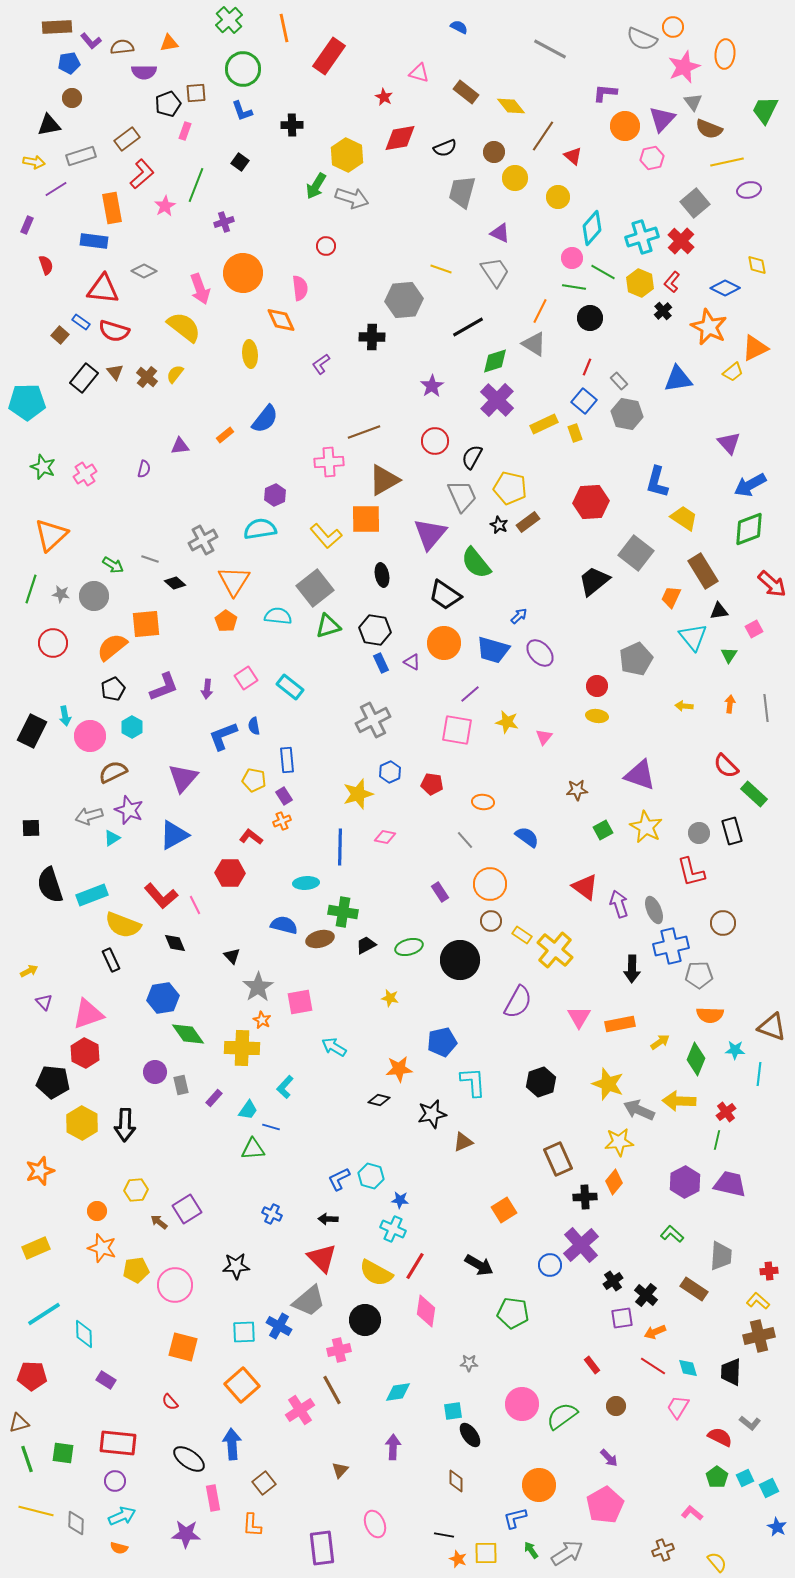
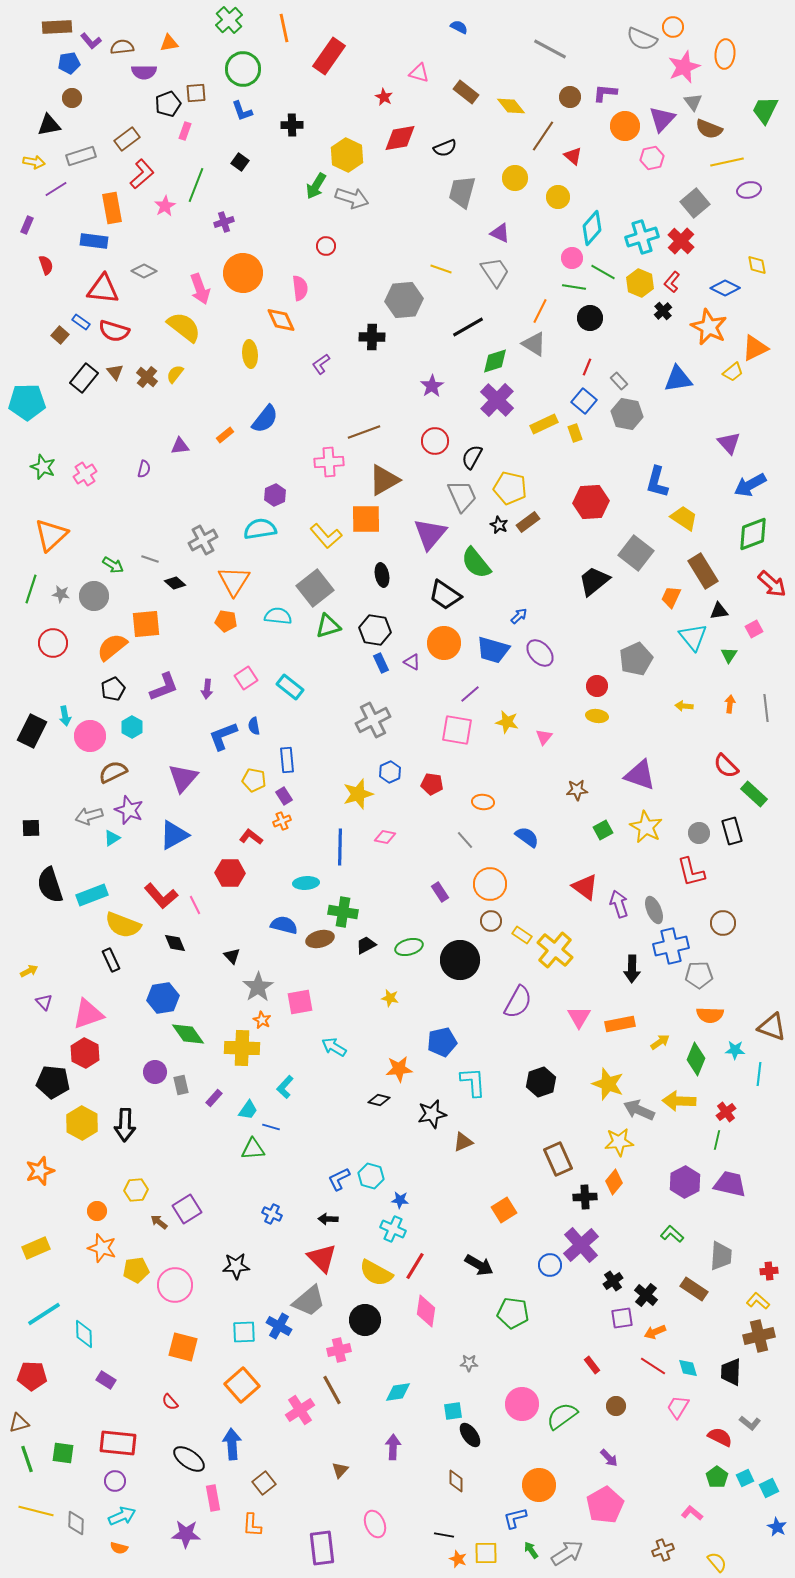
brown circle at (494, 152): moved 76 px right, 55 px up
green diamond at (749, 529): moved 4 px right, 5 px down
orange pentagon at (226, 621): rotated 25 degrees counterclockwise
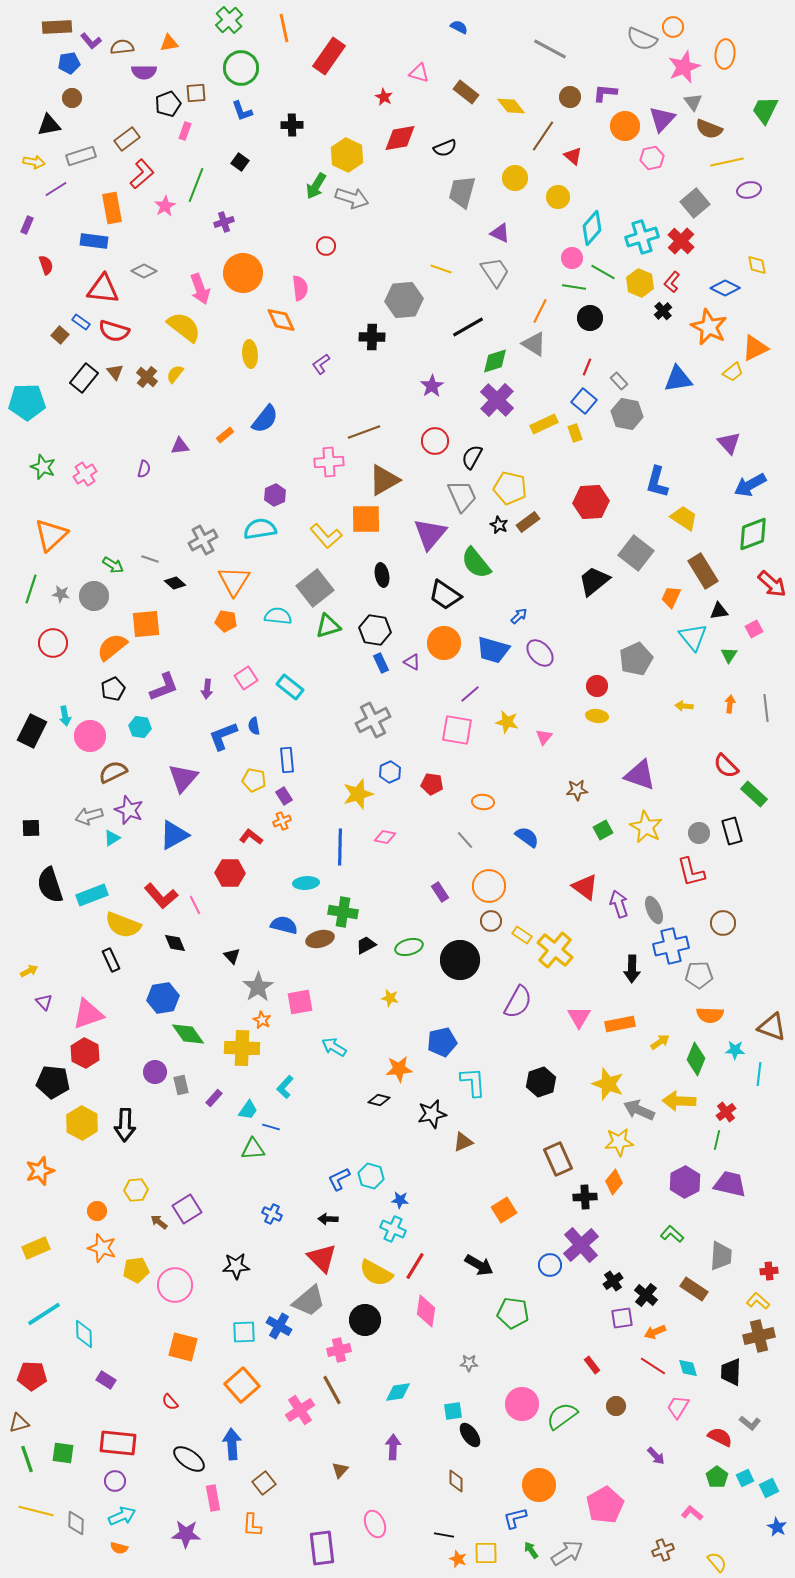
green circle at (243, 69): moved 2 px left, 1 px up
cyan hexagon at (132, 727): moved 8 px right; rotated 20 degrees counterclockwise
orange circle at (490, 884): moved 1 px left, 2 px down
purple arrow at (609, 1458): moved 47 px right, 2 px up
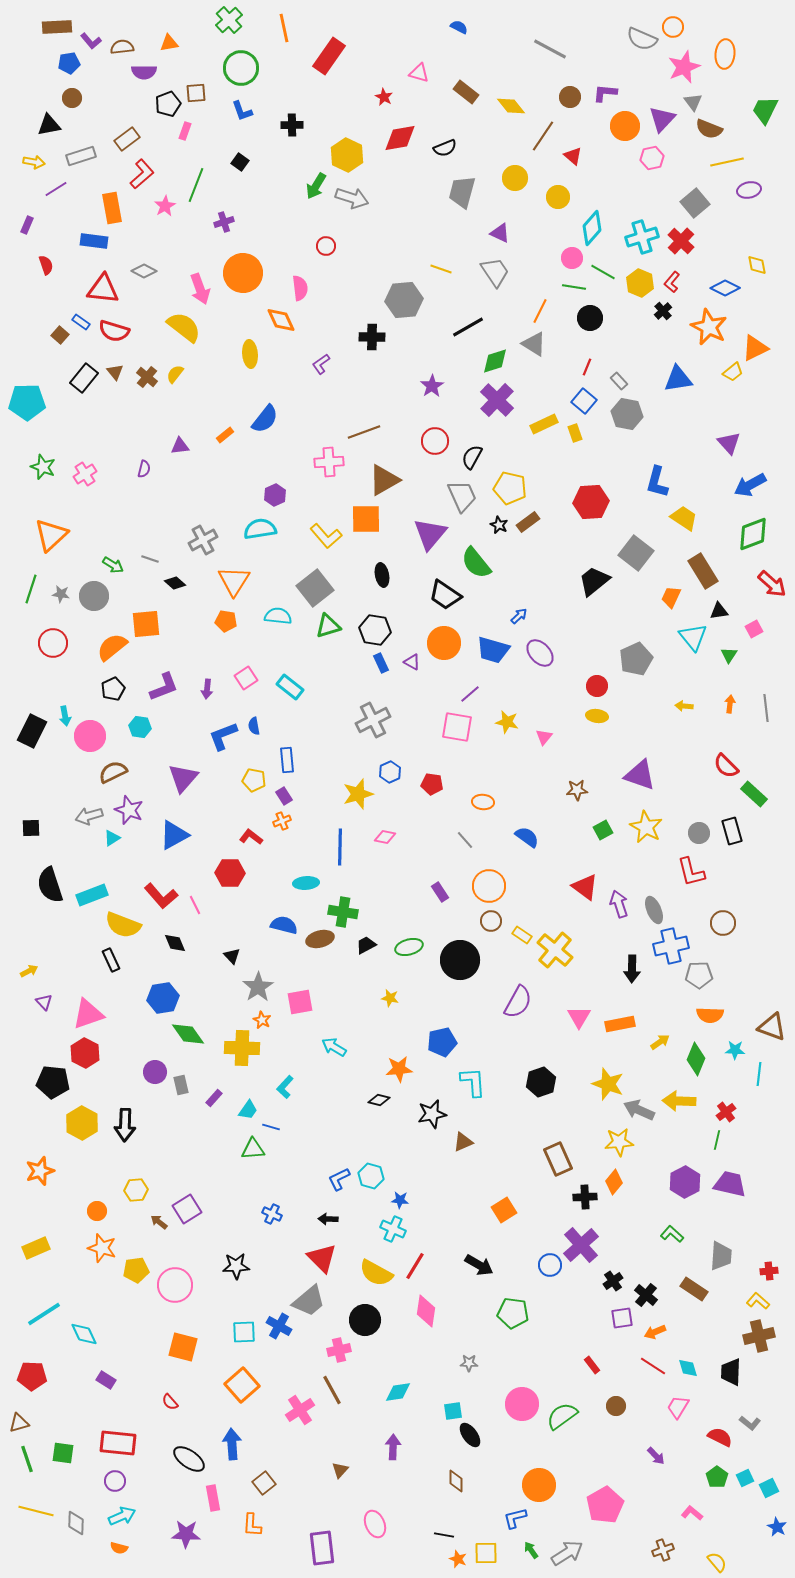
pink square at (457, 730): moved 3 px up
cyan diamond at (84, 1334): rotated 24 degrees counterclockwise
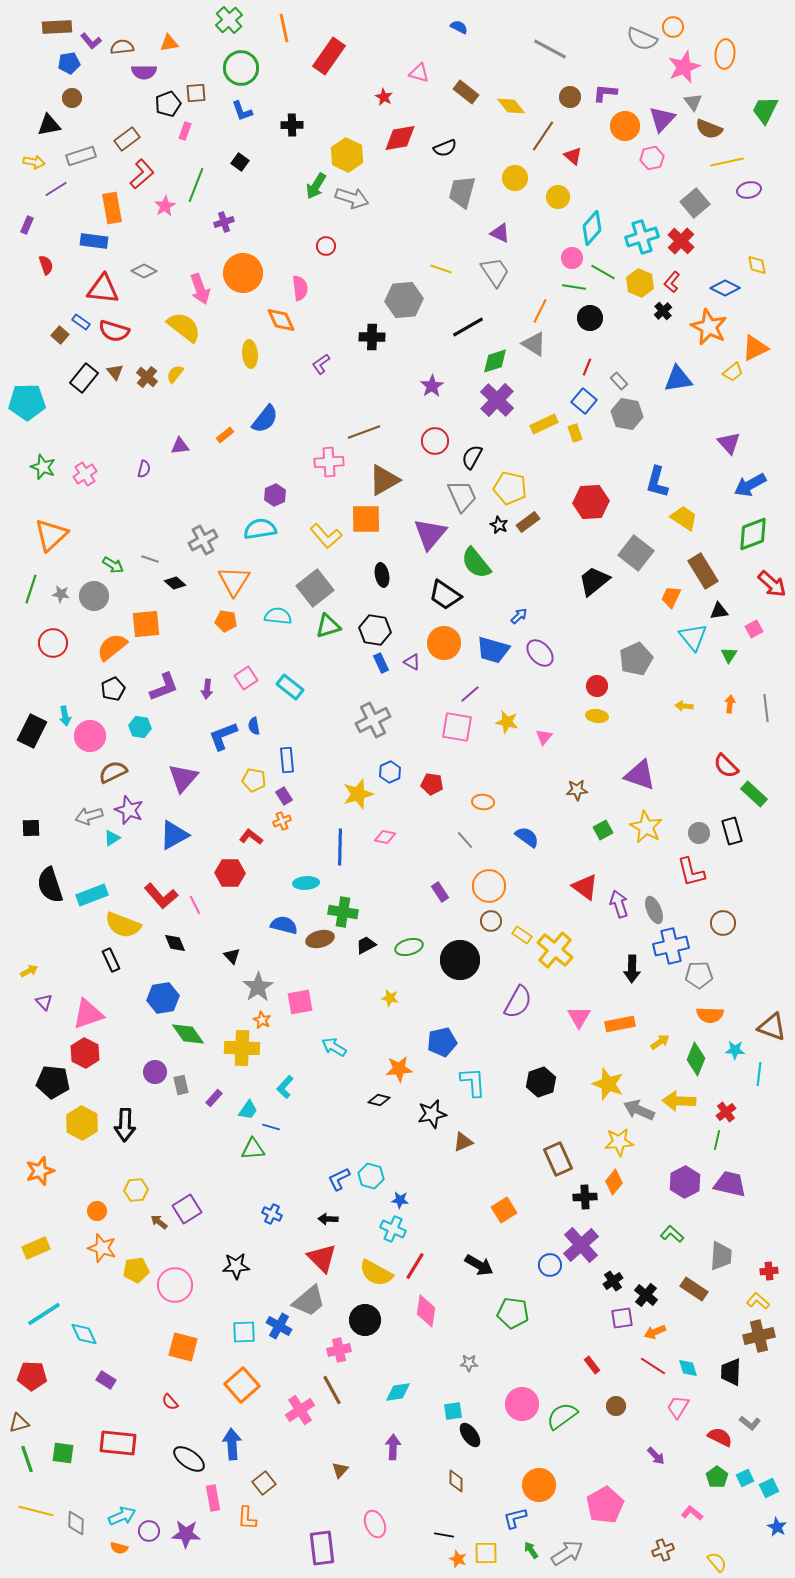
purple circle at (115, 1481): moved 34 px right, 50 px down
orange L-shape at (252, 1525): moved 5 px left, 7 px up
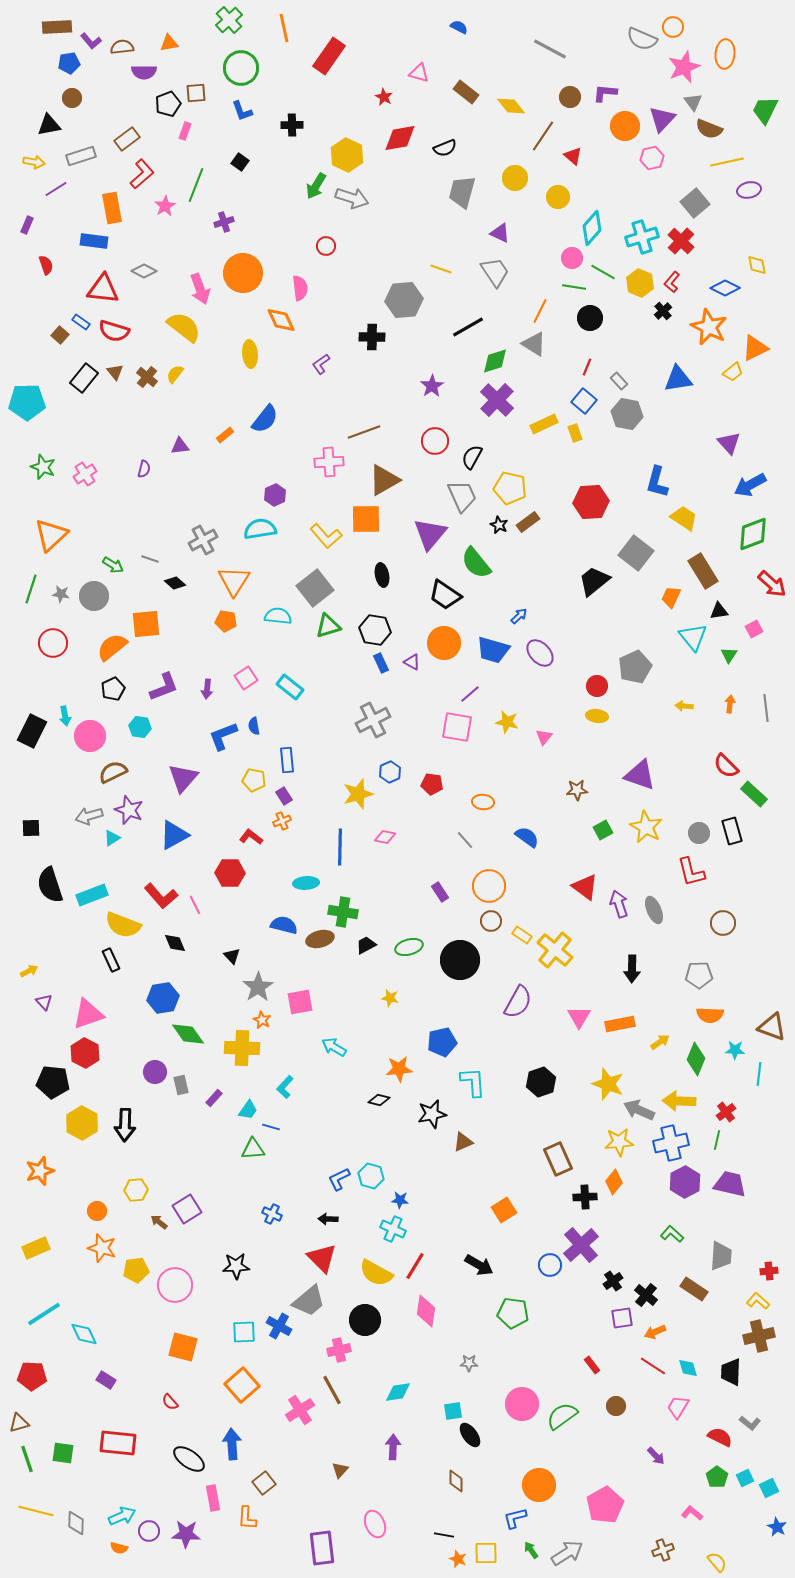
gray pentagon at (636, 659): moved 1 px left, 8 px down
blue cross at (671, 946): moved 197 px down
